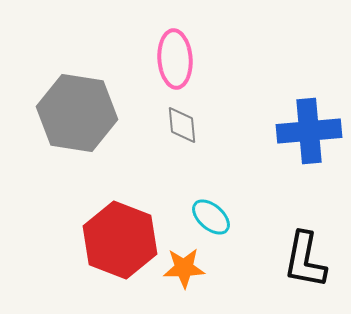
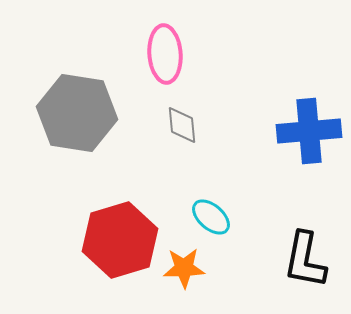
pink ellipse: moved 10 px left, 5 px up
red hexagon: rotated 22 degrees clockwise
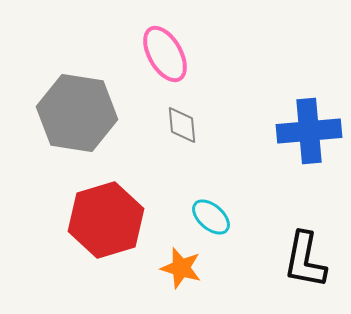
pink ellipse: rotated 26 degrees counterclockwise
red hexagon: moved 14 px left, 20 px up
orange star: moved 3 px left; rotated 18 degrees clockwise
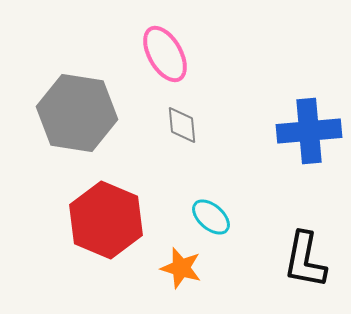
red hexagon: rotated 20 degrees counterclockwise
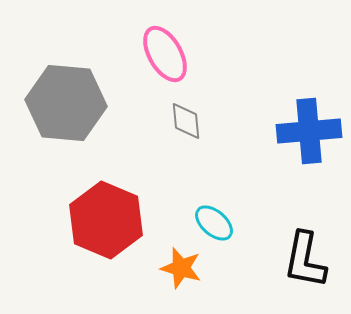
gray hexagon: moved 11 px left, 10 px up; rotated 4 degrees counterclockwise
gray diamond: moved 4 px right, 4 px up
cyan ellipse: moved 3 px right, 6 px down
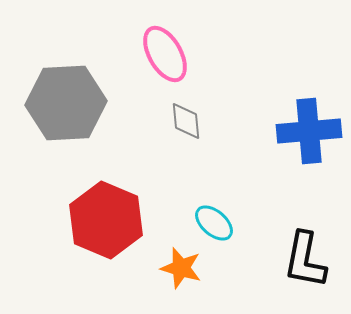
gray hexagon: rotated 8 degrees counterclockwise
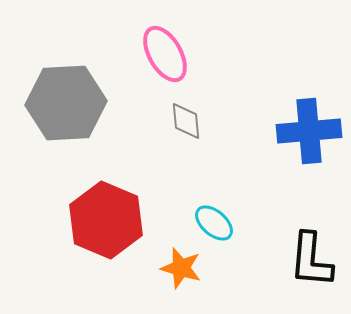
black L-shape: moved 6 px right; rotated 6 degrees counterclockwise
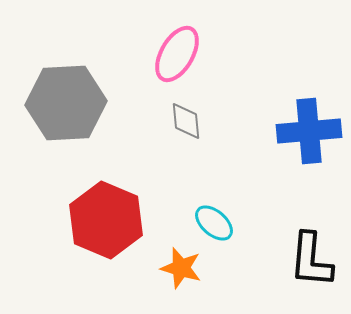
pink ellipse: moved 12 px right; rotated 60 degrees clockwise
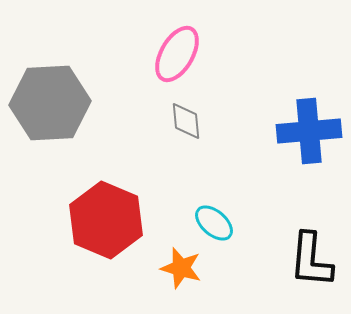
gray hexagon: moved 16 px left
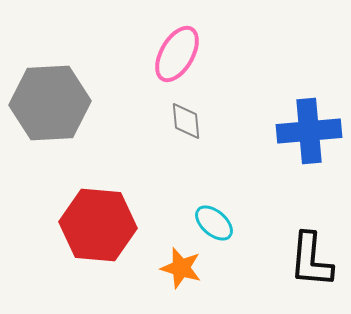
red hexagon: moved 8 px left, 5 px down; rotated 18 degrees counterclockwise
